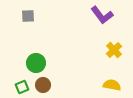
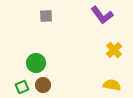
gray square: moved 18 px right
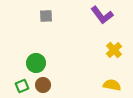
green square: moved 1 px up
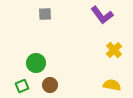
gray square: moved 1 px left, 2 px up
brown circle: moved 7 px right
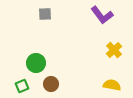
brown circle: moved 1 px right, 1 px up
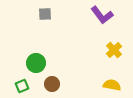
brown circle: moved 1 px right
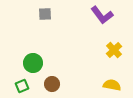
green circle: moved 3 px left
